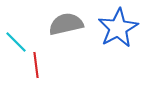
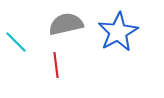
blue star: moved 4 px down
red line: moved 20 px right
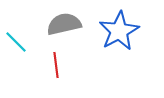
gray semicircle: moved 2 px left
blue star: moved 1 px right, 1 px up
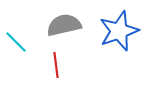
gray semicircle: moved 1 px down
blue star: rotated 9 degrees clockwise
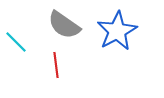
gray semicircle: rotated 132 degrees counterclockwise
blue star: moved 2 px left; rotated 9 degrees counterclockwise
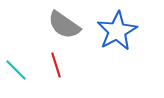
cyan line: moved 28 px down
red line: rotated 10 degrees counterclockwise
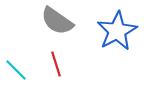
gray semicircle: moved 7 px left, 4 px up
red line: moved 1 px up
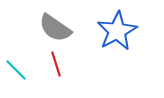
gray semicircle: moved 2 px left, 7 px down
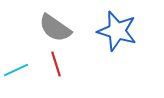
blue star: rotated 27 degrees counterclockwise
cyan line: rotated 70 degrees counterclockwise
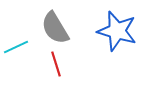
gray semicircle: rotated 24 degrees clockwise
cyan line: moved 23 px up
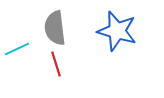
gray semicircle: rotated 24 degrees clockwise
cyan line: moved 1 px right, 2 px down
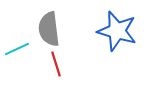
gray semicircle: moved 6 px left, 1 px down
